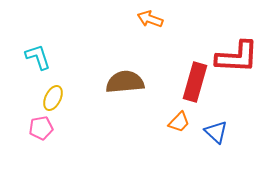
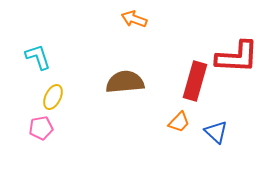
orange arrow: moved 16 px left
red rectangle: moved 1 px up
yellow ellipse: moved 1 px up
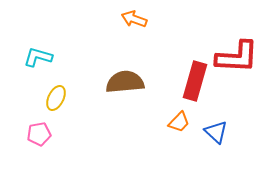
cyan L-shape: rotated 56 degrees counterclockwise
yellow ellipse: moved 3 px right, 1 px down
pink pentagon: moved 2 px left, 6 px down
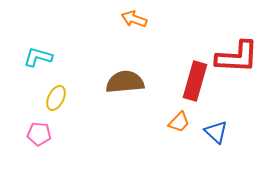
pink pentagon: rotated 15 degrees clockwise
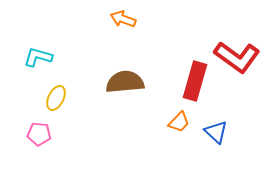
orange arrow: moved 11 px left
red L-shape: rotated 33 degrees clockwise
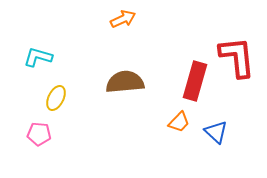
orange arrow: rotated 135 degrees clockwise
red L-shape: rotated 132 degrees counterclockwise
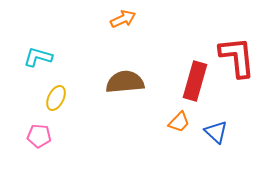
pink pentagon: moved 2 px down
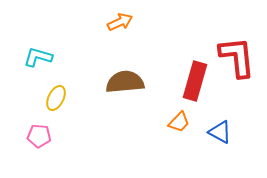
orange arrow: moved 3 px left, 3 px down
blue triangle: moved 4 px right; rotated 15 degrees counterclockwise
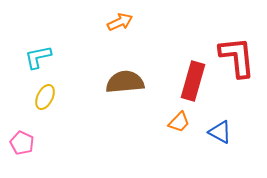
cyan L-shape: rotated 28 degrees counterclockwise
red rectangle: moved 2 px left
yellow ellipse: moved 11 px left, 1 px up
pink pentagon: moved 17 px left, 7 px down; rotated 20 degrees clockwise
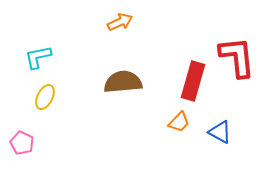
brown semicircle: moved 2 px left
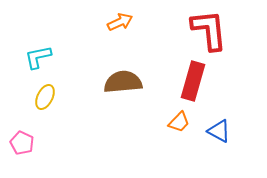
red L-shape: moved 28 px left, 27 px up
blue triangle: moved 1 px left, 1 px up
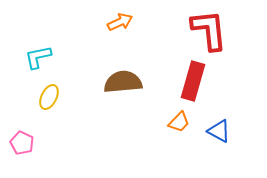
yellow ellipse: moved 4 px right
